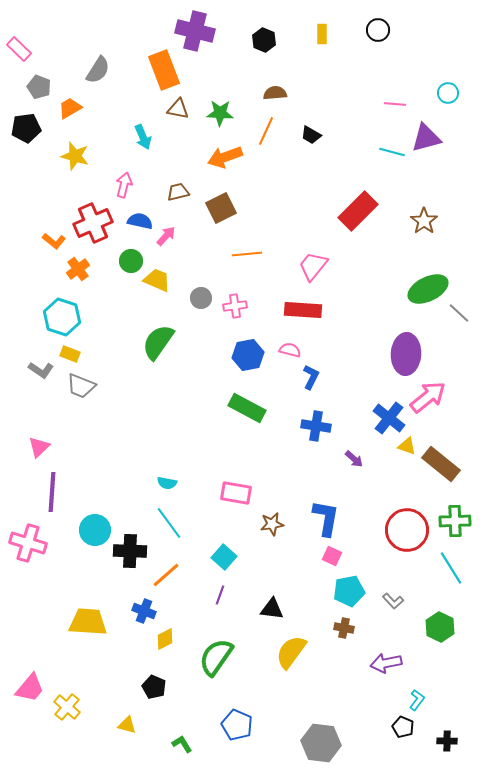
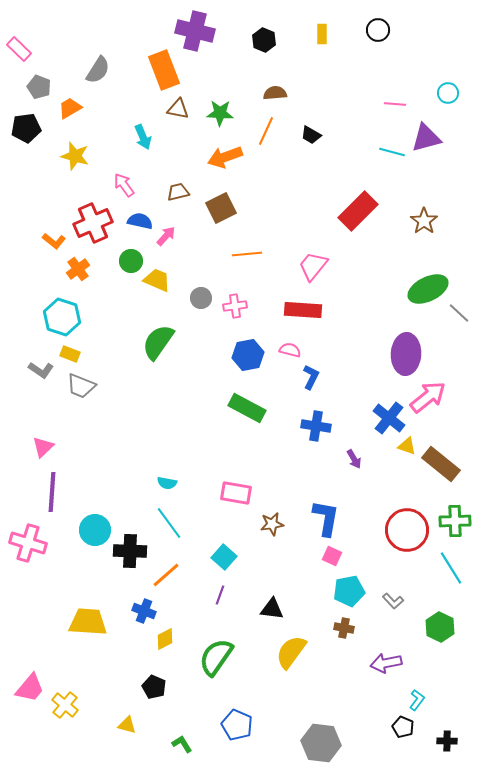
pink arrow at (124, 185): rotated 50 degrees counterclockwise
pink triangle at (39, 447): moved 4 px right
purple arrow at (354, 459): rotated 18 degrees clockwise
yellow cross at (67, 707): moved 2 px left, 2 px up
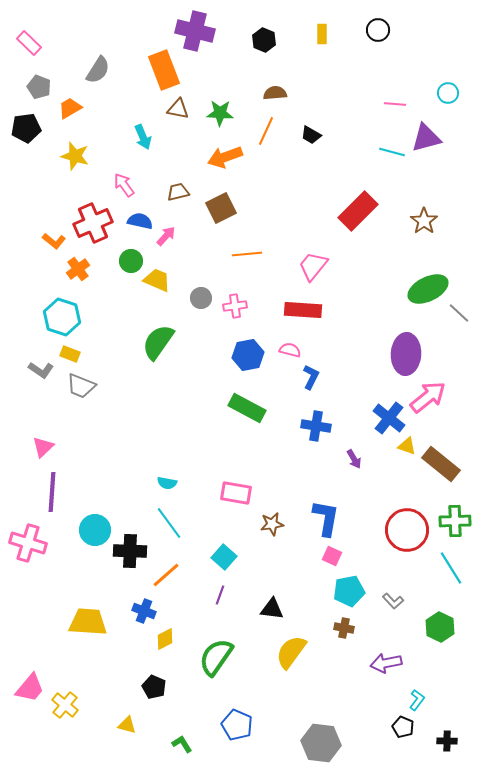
pink rectangle at (19, 49): moved 10 px right, 6 px up
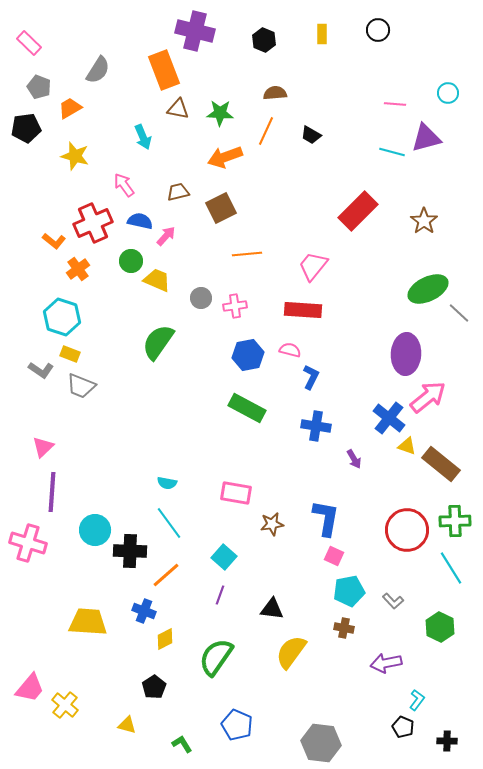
pink square at (332, 556): moved 2 px right
black pentagon at (154, 687): rotated 15 degrees clockwise
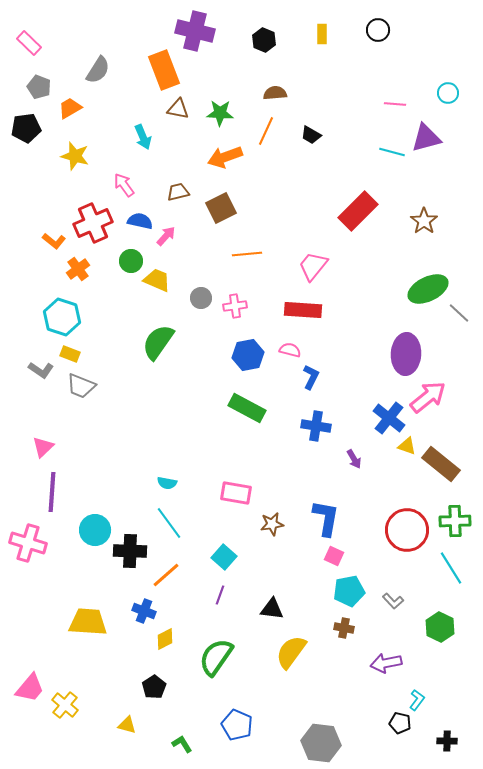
black pentagon at (403, 727): moved 3 px left, 4 px up; rotated 10 degrees counterclockwise
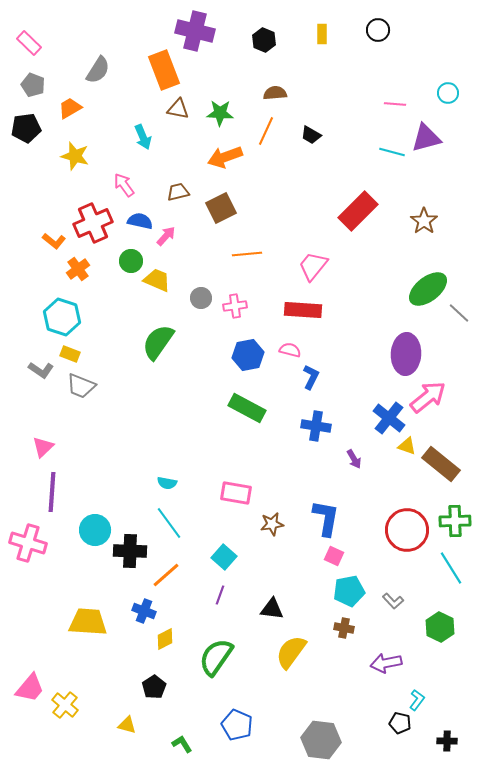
gray pentagon at (39, 87): moved 6 px left, 2 px up
green ellipse at (428, 289): rotated 12 degrees counterclockwise
gray hexagon at (321, 743): moved 3 px up
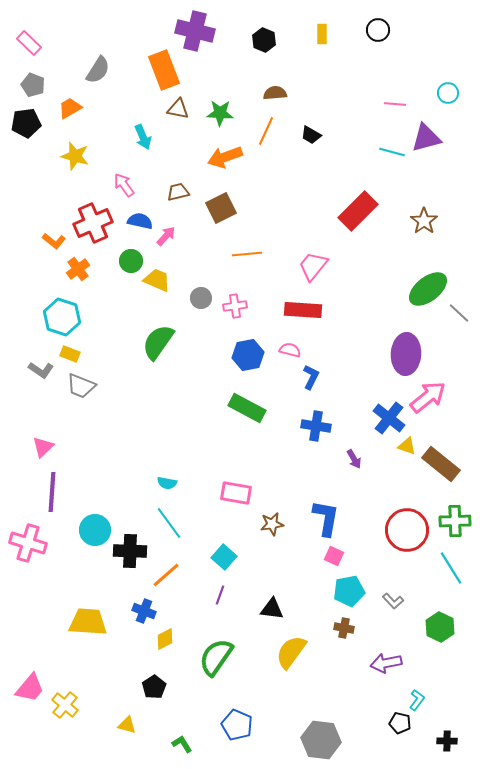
black pentagon at (26, 128): moved 5 px up
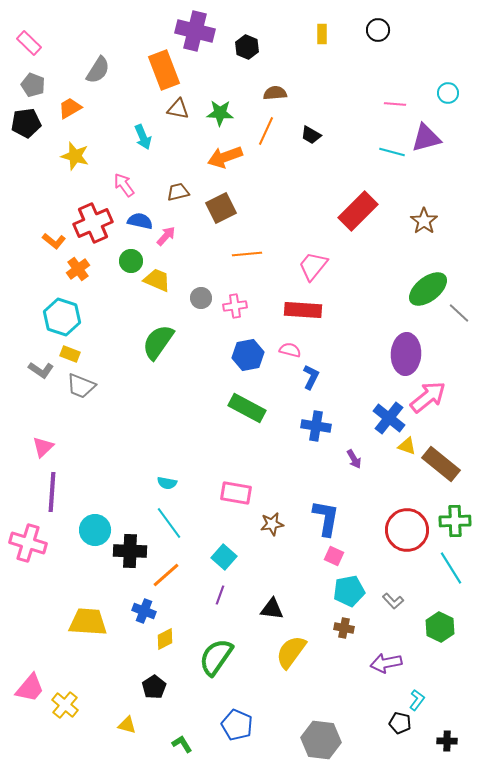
black hexagon at (264, 40): moved 17 px left, 7 px down
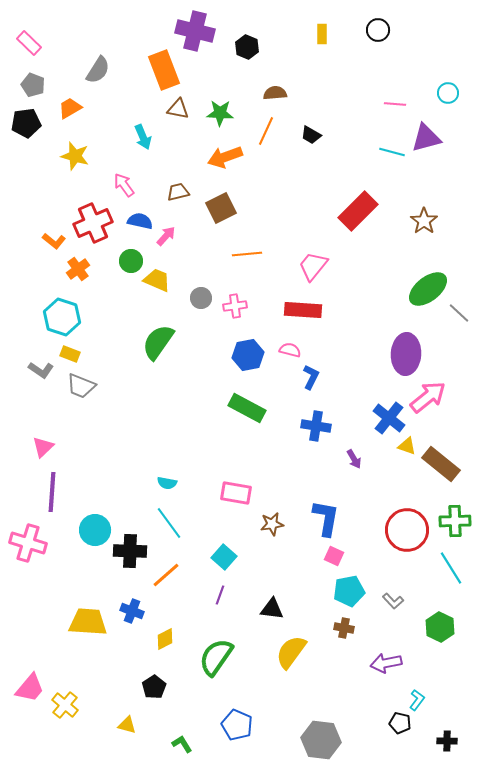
blue cross at (144, 611): moved 12 px left
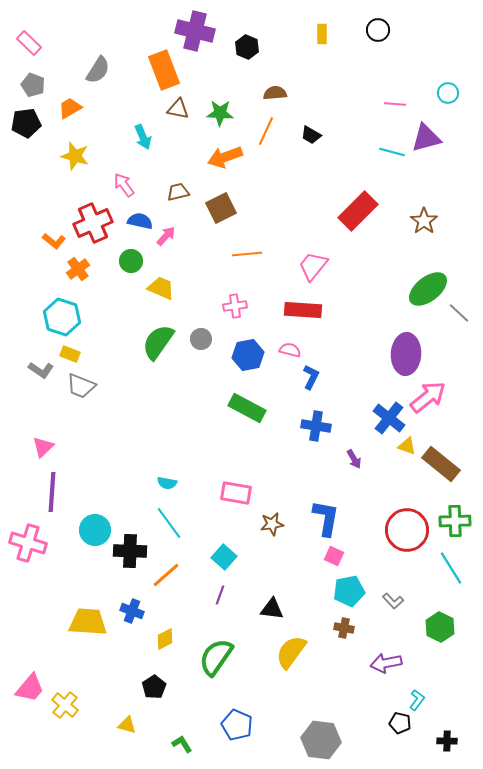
yellow trapezoid at (157, 280): moved 4 px right, 8 px down
gray circle at (201, 298): moved 41 px down
